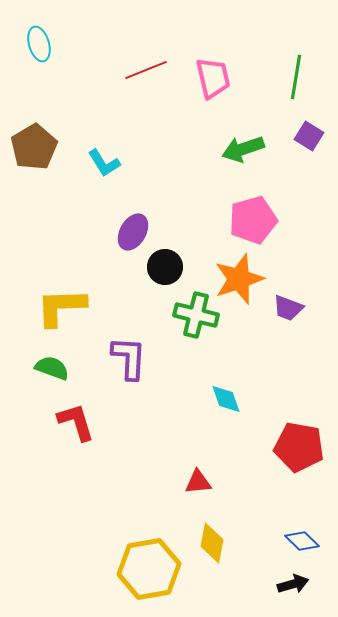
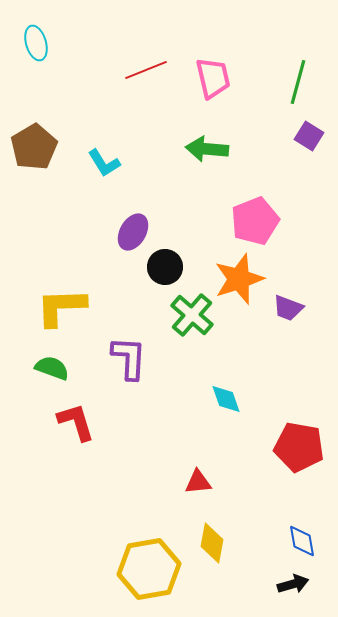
cyan ellipse: moved 3 px left, 1 px up
green line: moved 2 px right, 5 px down; rotated 6 degrees clockwise
green arrow: moved 36 px left; rotated 24 degrees clockwise
pink pentagon: moved 2 px right, 1 px down; rotated 6 degrees counterclockwise
green cross: moved 4 px left; rotated 27 degrees clockwise
blue diamond: rotated 36 degrees clockwise
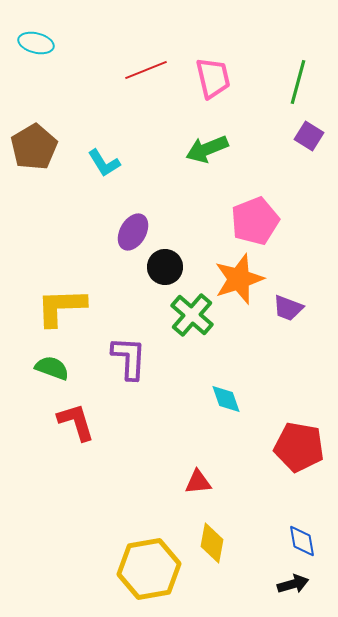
cyan ellipse: rotated 60 degrees counterclockwise
green arrow: rotated 27 degrees counterclockwise
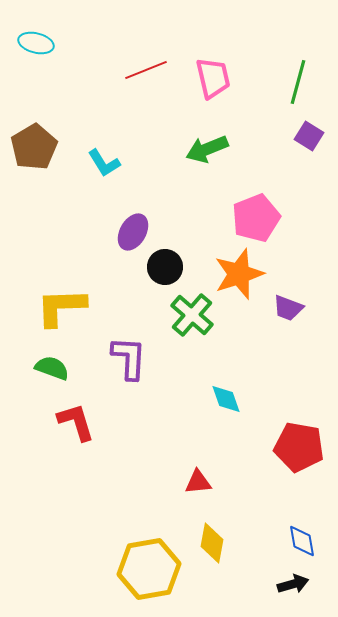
pink pentagon: moved 1 px right, 3 px up
orange star: moved 5 px up
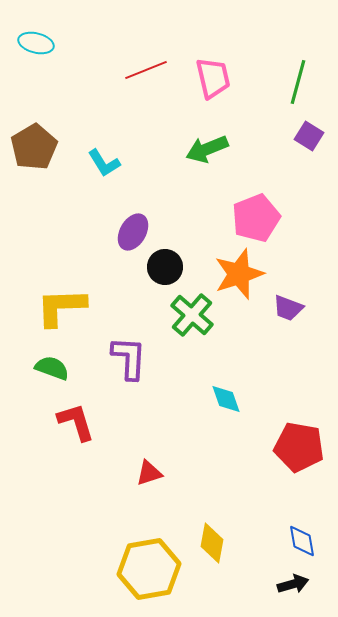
red triangle: moved 49 px left, 9 px up; rotated 12 degrees counterclockwise
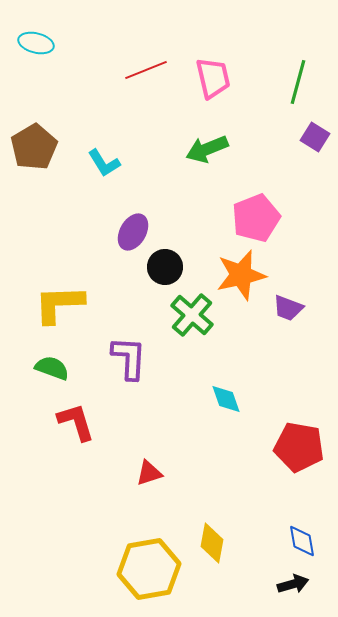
purple square: moved 6 px right, 1 px down
orange star: moved 2 px right, 1 px down; rotated 6 degrees clockwise
yellow L-shape: moved 2 px left, 3 px up
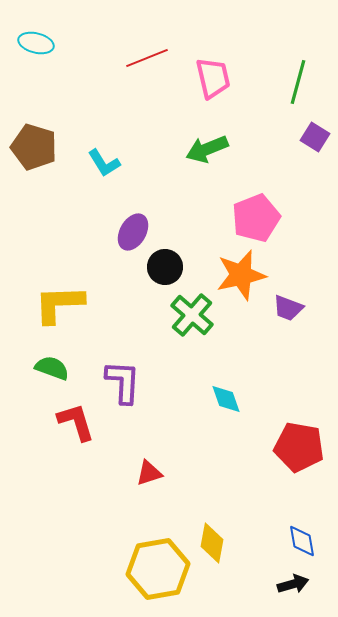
red line: moved 1 px right, 12 px up
brown pentagon: rotated 24 degrees counterclockwise
purple L-shape: moved 6 px left, 24 px down
yellow hexagon: moved 9 px right
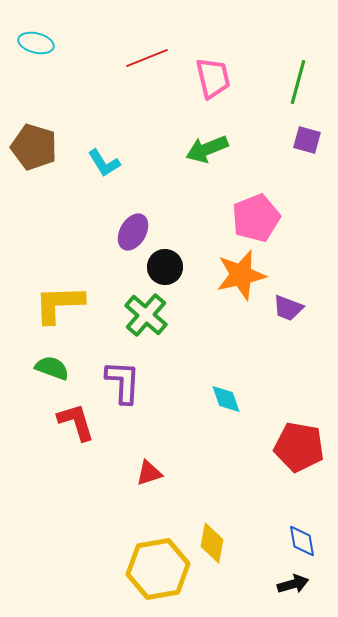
purple square: moved 8 px left, 3 px down; rotated 16 degrees counterclockwise
green cross: moved 46 px left
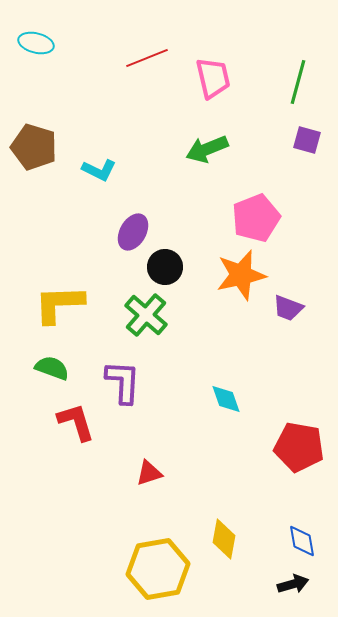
cyan L-shape: moved 5 px left, 7 px down; rotated 32 degrees counterclockwise
yellow diamond: moved 12 px right, 4 px up
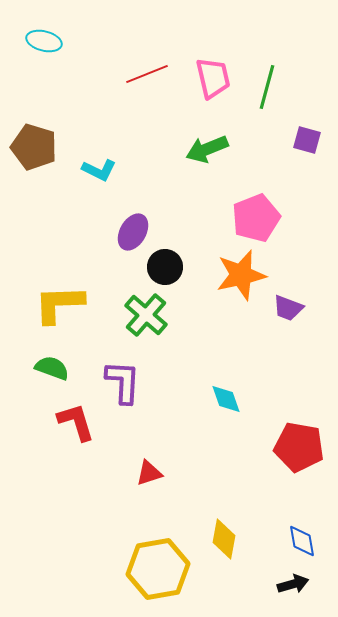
cyan ellipse: moved 8 px right, 2 px up
red line: moved 16 px down
green line: moved 31 px left, 5 px down
